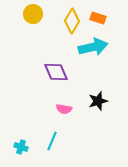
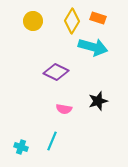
yellow circle: moved 7 px down
cyan arrow: rotated 28 degrees clockwise
purple diamond: rotated 40 degrees counterclockwise
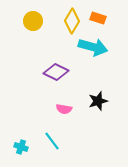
cyan line: rotated 60 degrees counterclockwise
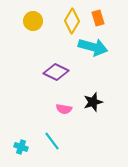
orange rectangle: rotated 56 degrees clockwise
black star: moved 5 px left, 1 px down
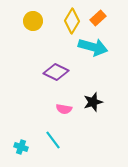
orange rectangle: rotated 63 degrees clockwise
cyan line: moved 1 px right, 1 px up
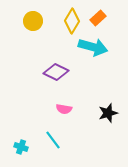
black star: moved 15 px right, 11 px down
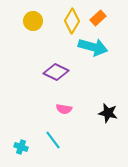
black star: rotated 30 degrees clockwise
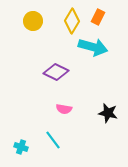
orange rectangle: moved 1 px up; rotated 21 degrees counterclockwise
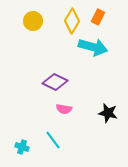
purple diamond: moved 1 px left, 10 px down
cyan cross: moved 1 px right
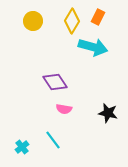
purple diamond: rotated 30 degrees clockwise
cyan cross: rotated 32 degrees clockwise
